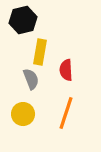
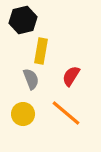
yellow rectangle: moved 1 px right, 1 px up
red semicircle: moved 5 px right, 6 px down; rotated 35 degrees clockwise
orange line: rotated 68 degrees counterclockwise
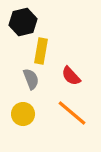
black hexagon: moved 2 px down
red semicircle: rotated 75 degrees counterclockwise
orange line: moved 6 px right
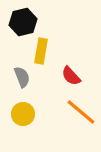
gray semicircle: moved 9 px left, 2 px up
orange line: moved 9 px right, 1 px up
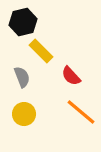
yellow rectangle: rotated 55 degrees counterclockwise
yellow circle: moved 1 px right
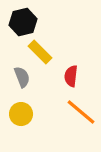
yellow rectangle: moved 1 px left, 1 px down
red semicircle: rotated 50 degrees clockwise
yellow circle: moved 3 px left
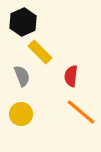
black hexagon: rotated 12 degrees counterclockwise
gray semicircle: moved 1 px up
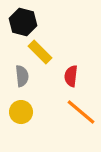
black hexagon: rotated 20 degrees counterclockwise
gray semicircle: rotated 15 degrees clockwise
yellow circle: moved 2 px up
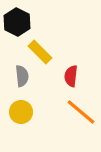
black hexagon: moved 6 px left; rotated 12 degrees clockwise
